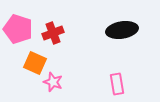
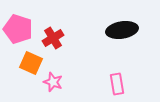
red cross: moved 5 px down; rotated 10 degrees counterclockwise
orange square: moved 4 px left
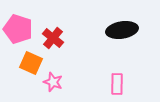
red cross: rotated 20 degrees counterclockwise
pink rectangle: rotated 10 degrees clockwise
